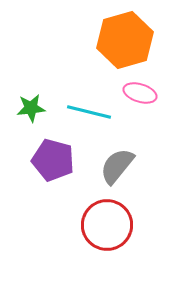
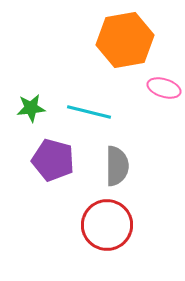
orange hexagon: rotated 6 degrees clockwise
pink ellipse: moved 24 px right, 5 px up
gray semicircle: rotated 141 degrees clockwise
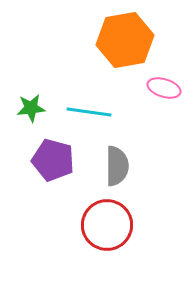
cyan line: rotated 6 degrees counterclockwise
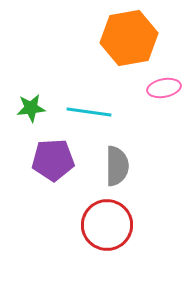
orange hexagon: moved 4 px right, 2 px up
pink ellipse: rotated 28 degrees counterclockwise
purple pentagon: rotated 18 degrees counterclockwise
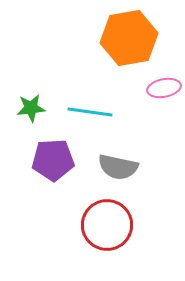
cyan line: moved 1 px right
gray semicircle: moved 1 px right, 1 px down; rotated 102 degrees clockwise
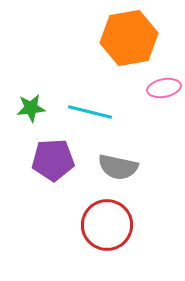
cyan line: rotated 6 degrees clockwise
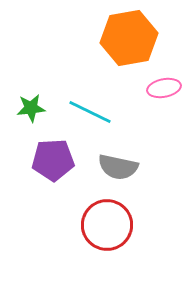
cyan line: rotated 12 degrees clockwise
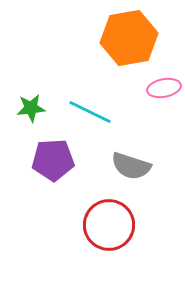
gray semicircle: moved 13 px right, 1 px up; rotated 6 degrees clockwise
red circle: moved 2 px right
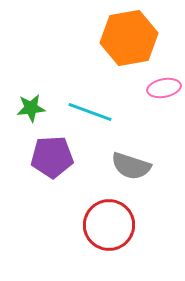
cyan line: rotated 6 degrees counterclockwise
purple pentagon: moved 1 px left, 3 px up
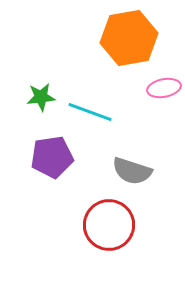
green star: moved 10 px right, 11 px up
purple pentagon: rotated 6 degrees counterclockwise
gray semicircle: moved 1 px right, 5 px down
